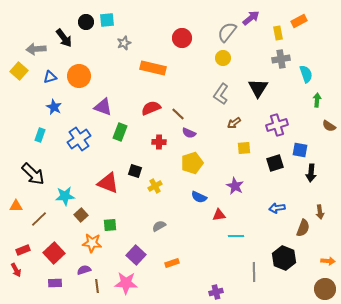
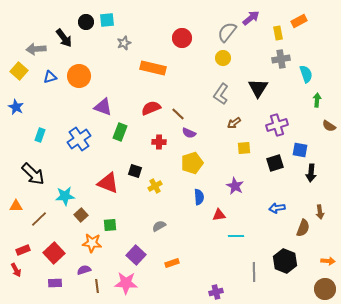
blue star at (54, 107): moved 38 px left
blue semicircle at (199, 197): rotated 119 degrees counterclockwise
black hexagon at (284, 258): moved 1 px right, 3 px down
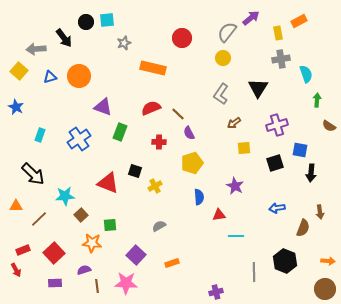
purple semicircle at (189, 133): rotated 40 degrees clockwise
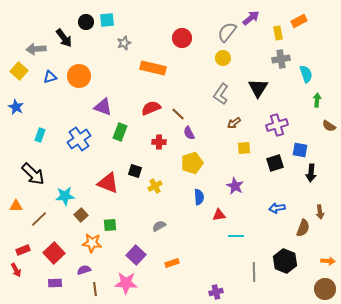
brown line at (97, 286): moved 2 px left, 3 px down
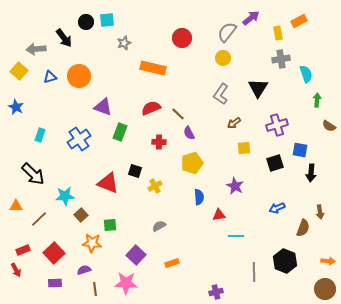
blue arrow at (277, 208): rotated 14 degrees counterclockwise
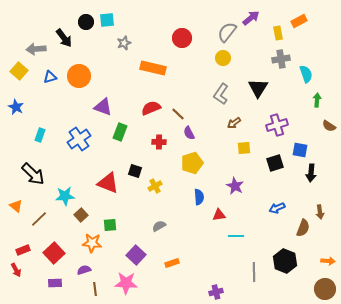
orange triangle at (16, 206): rotated 40 degrees clockwise
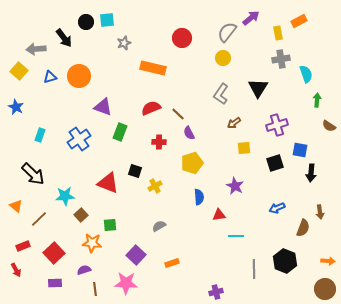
red rectangle at (23, 250): moved 4 px up
gray line at (254, 272): moved 3 px up
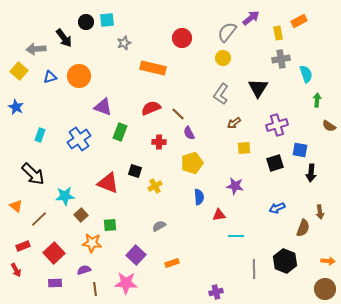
purple star at (235, 186): rotated 18 degrees counterclockwise
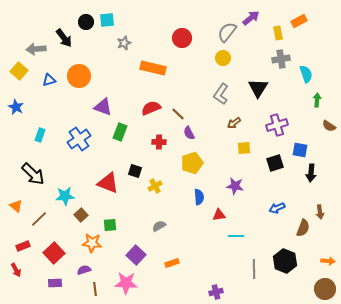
blue triangle at (50, 77): moved 1 px left, 3 px down
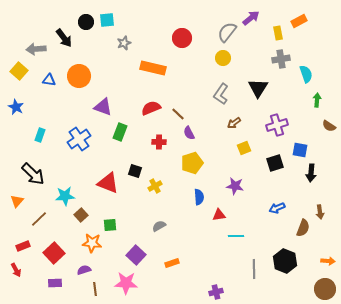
blue triangle at (49, 80): rotated 24 degrees clockwise
yellow square at (244, 148): rotated 16 degrees counterclockwise
orange triangle at (16, 206): moved 1 px right, 5 px up; rotated 32 degrees clockwise
